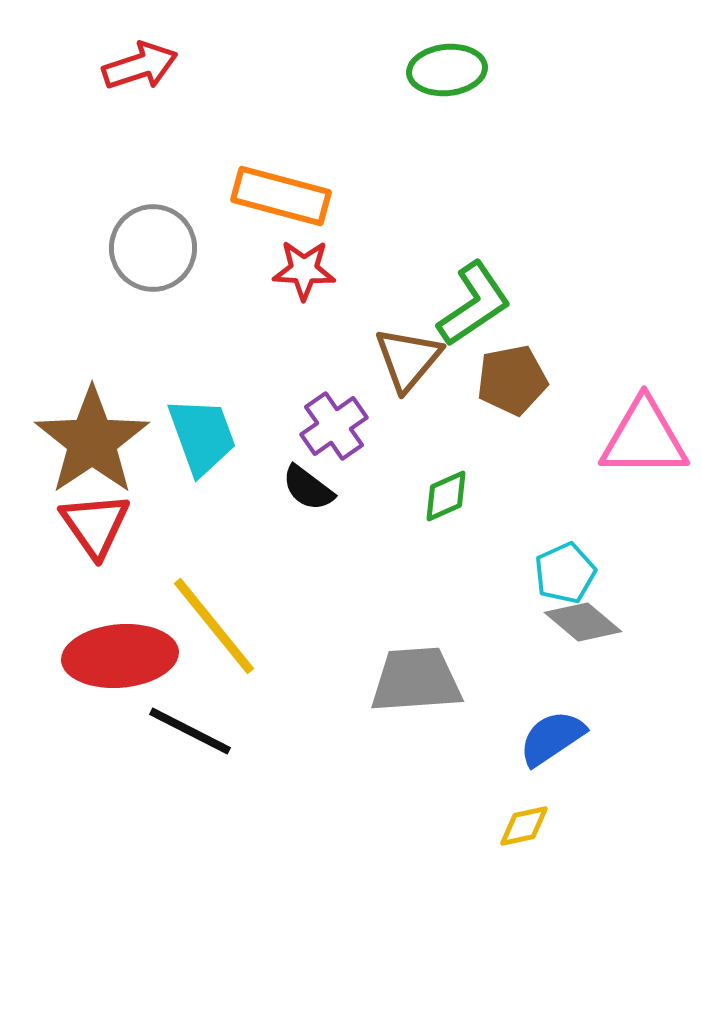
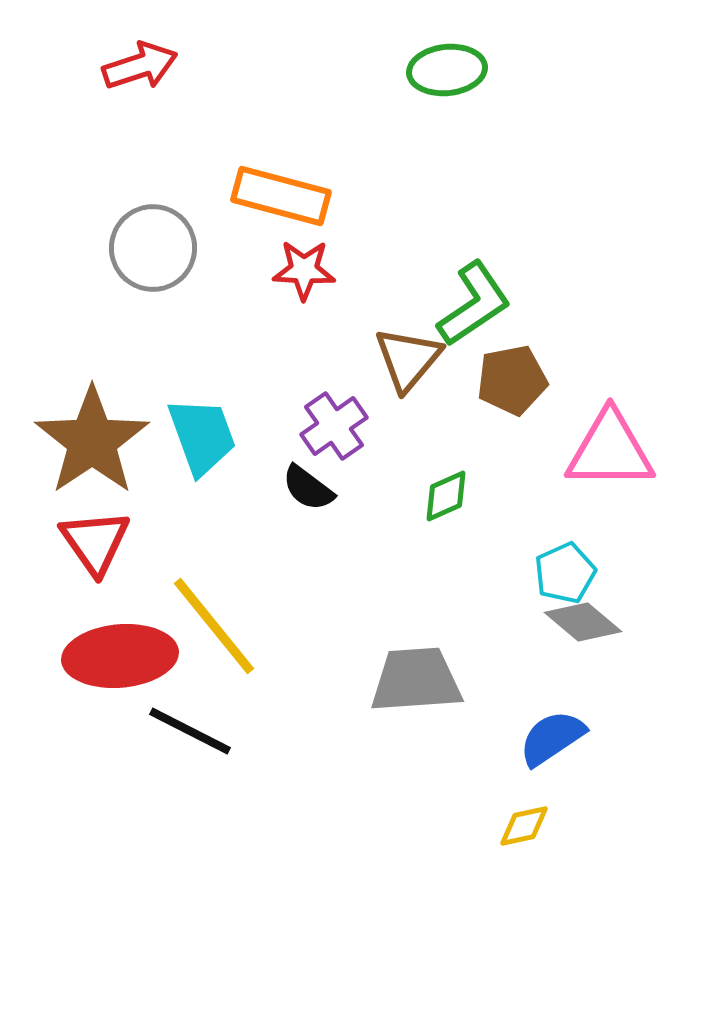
pink triangle: moved 34 px left, 12 px down
red triangle: moved 17 px down
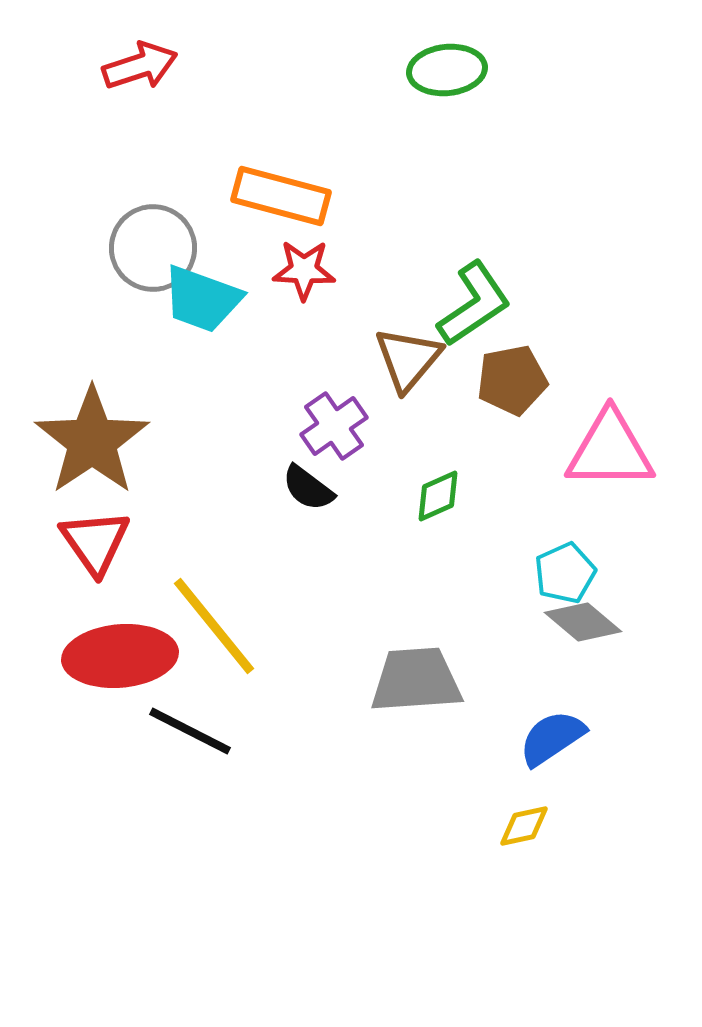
cyan trapezoid: moved 137 px up; rotated 130 degrees clockwise
green diamond: moved 8 px left
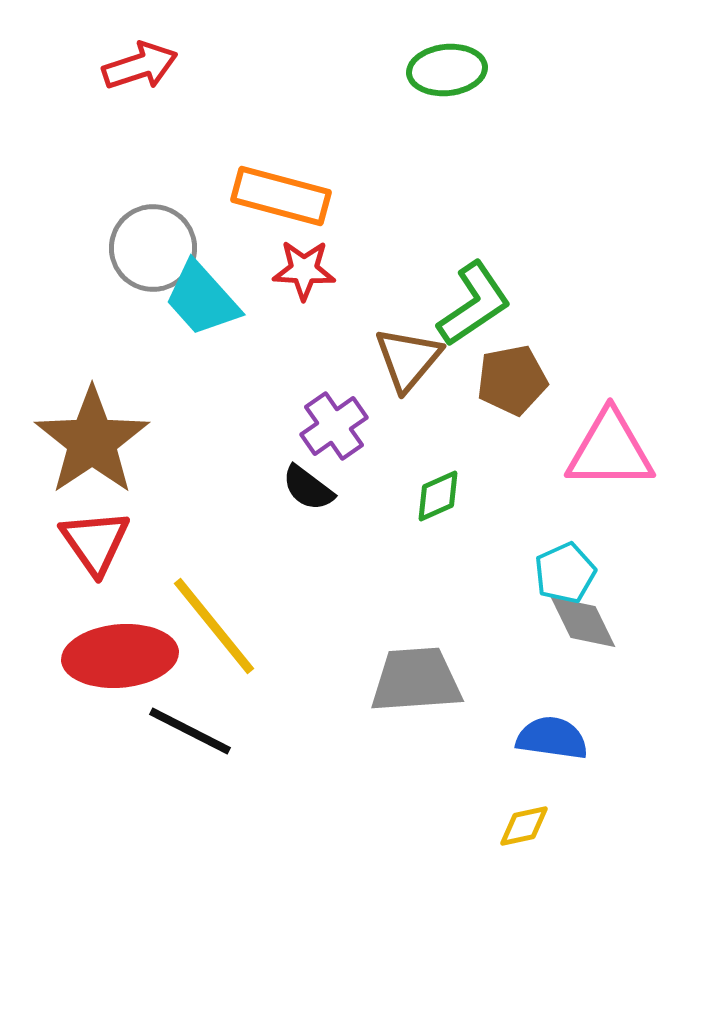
cyan trapezoid: rotated 28 degrees clockwise
gray diamond: rotated 24 degrees clockwise
blue semicircle: rotated 42 degrees clockwise
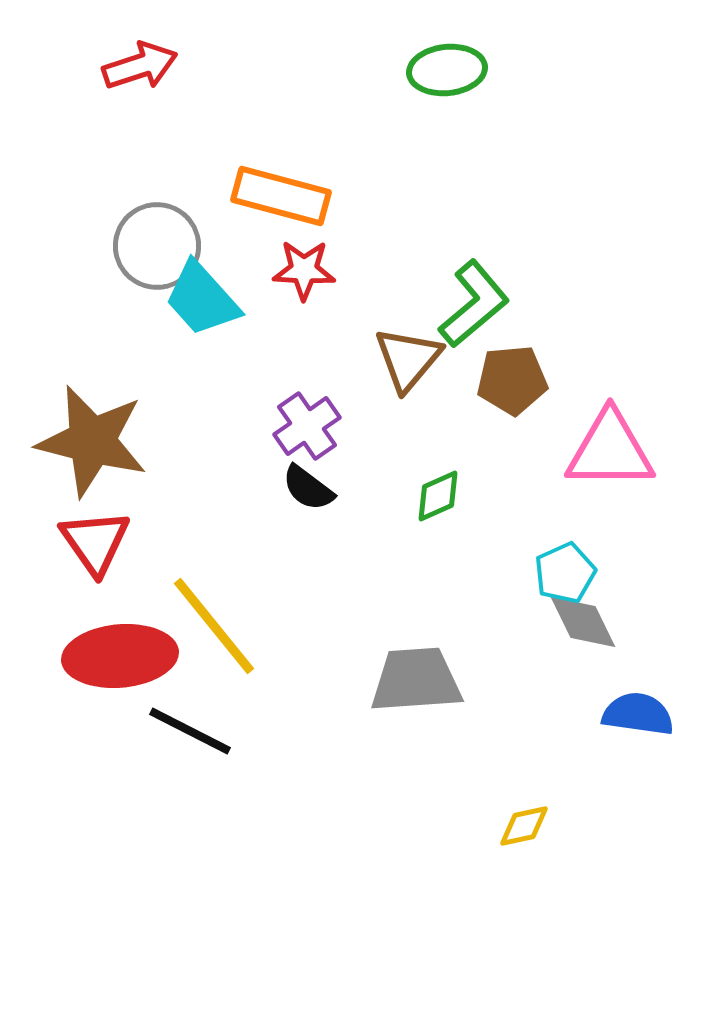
gray circle: moved 4 px right, 2 px up
green L-shape: rotated 6 degrees counterclockwise
brown pentagon: rotated 6 degrees clockwise
purple cross: moved 27 px left
brown star: rotated 24 degrees counterclockwise
blue semicircle: moved 86 px right, 24 px up
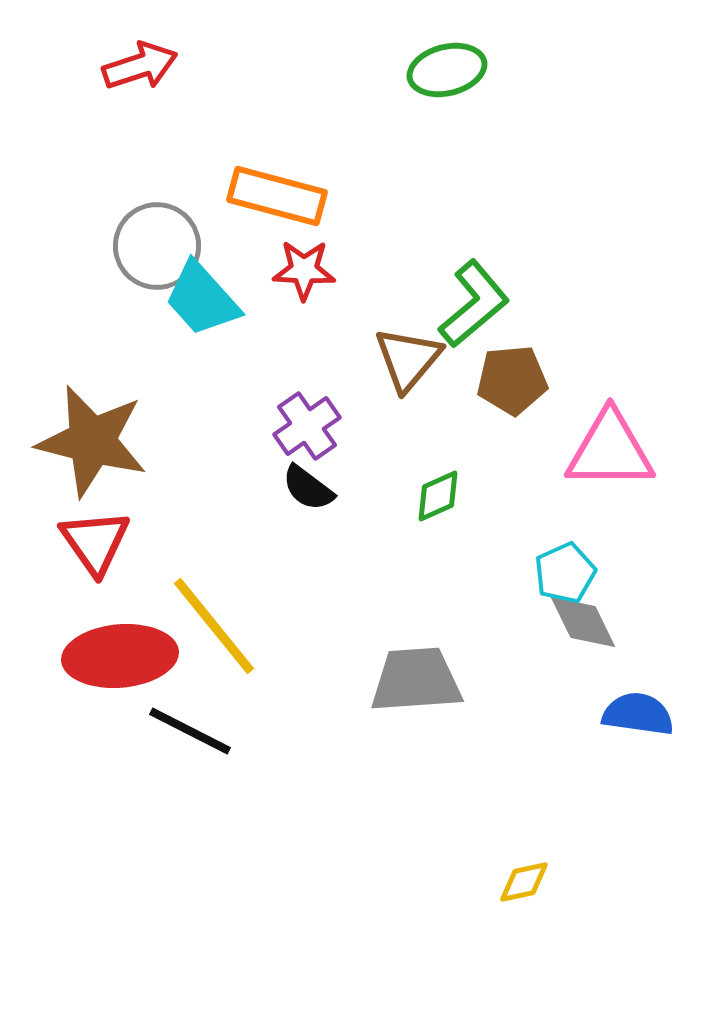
green ellipse: rotated 8 degrees counterclockwise
orange rectangle: moved 4 px left
yellow diamond: moved 56 px down
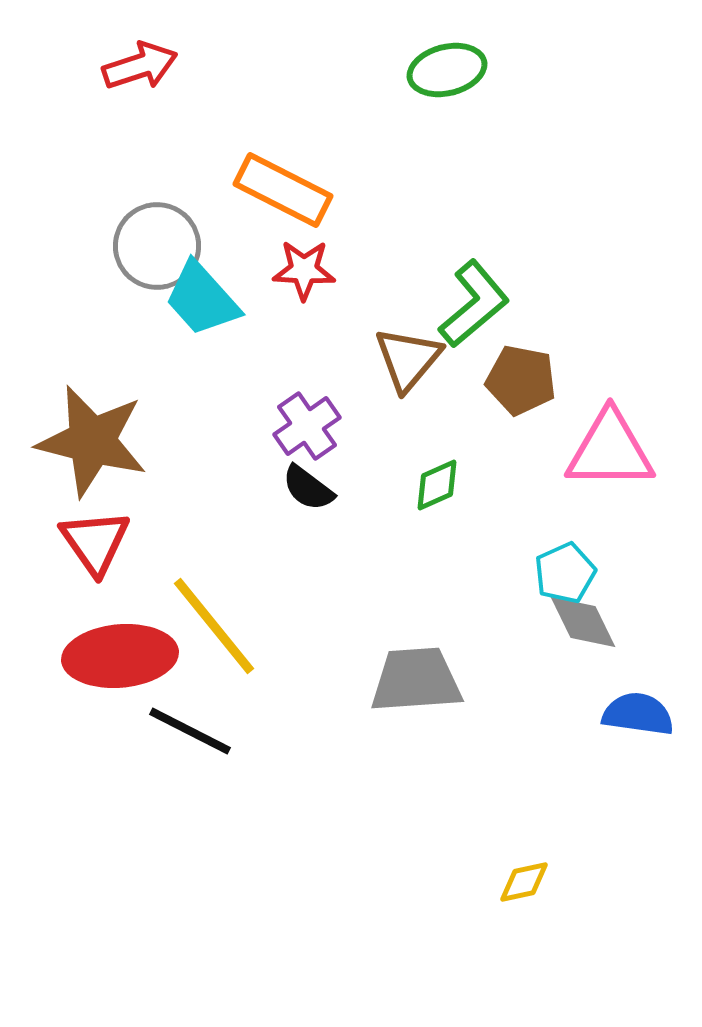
orange rectangle: moved 6 px right, 6 px up; rotated 12 degrees clockwise
brown pentagon: moved 9 px right; rotated 16 degrees clockwise
green diamond: moved 1 px left, 11 px up
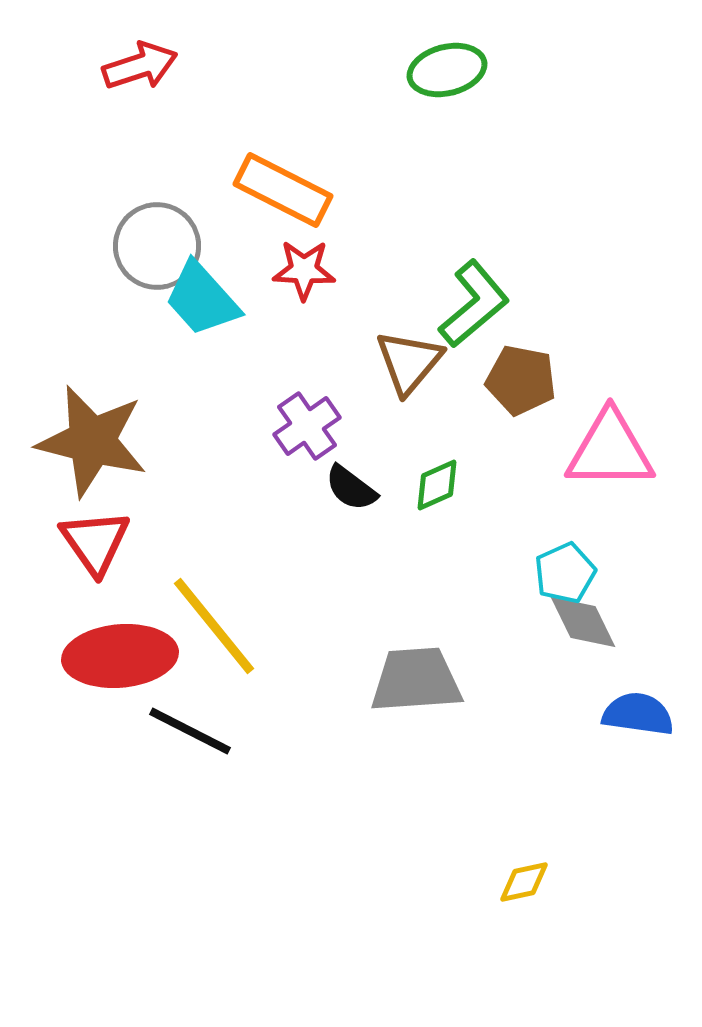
brown triangle: moved 1 px right, 3 px down
black semicircle: moved 43 px right
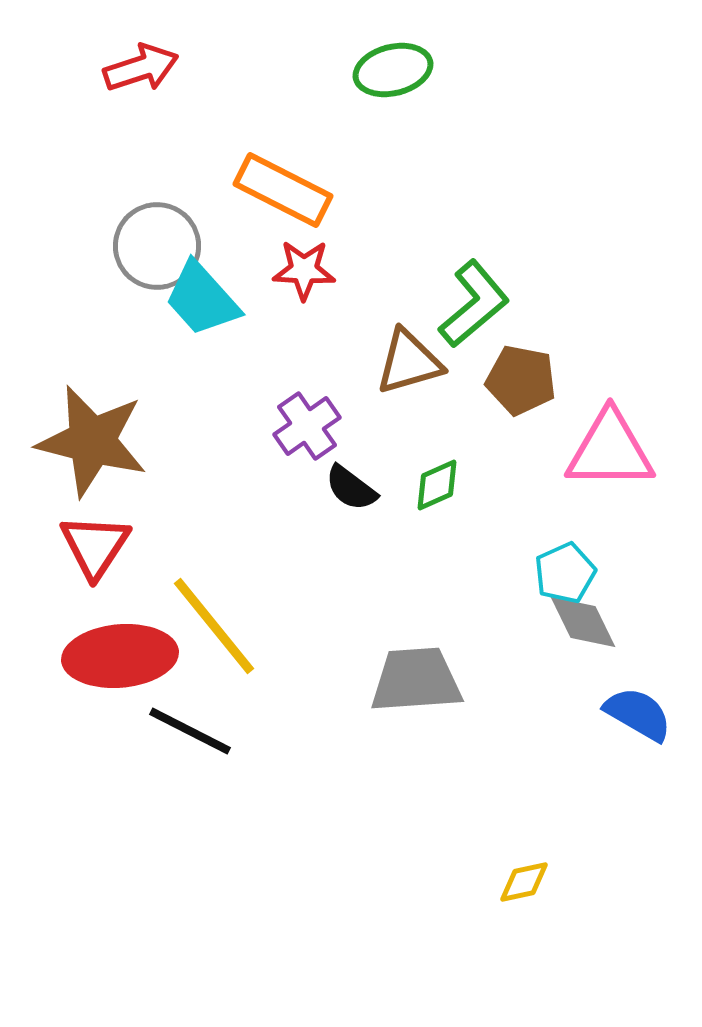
red arrow: moved 1 px right, 2 px down
green ellipse: moved 54 px left
brown triangle: rotated 34 degrees clockwise
red triangle: moved 4 px down; rotated 8 degrees clockwise
blue semicircle: rotated 22 degrees clockwise
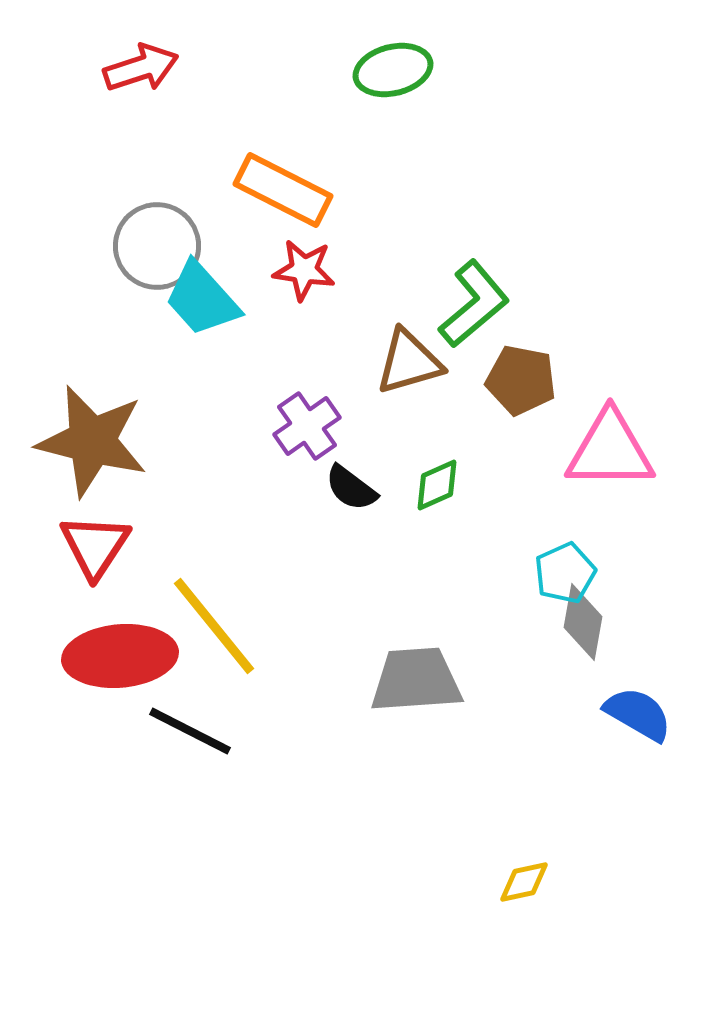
red star: rotated 6 degrees clockwise
gray diamond: rotated 36 degrees clockwise
